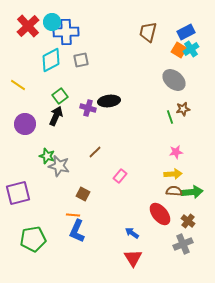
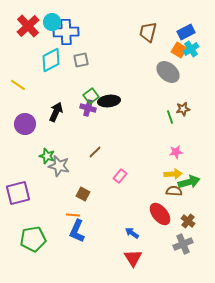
gray ellipse: moved 6 px left, 8 px up
green square: moved 31 px right
black arrow: moved 4 px up
green arrow: moved 3 px left, 10 px up; rotated 10 degrees counterclockwise
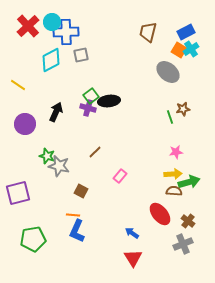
gray square: moved 5 px up
brown square: moved 2 px left, 3 px up
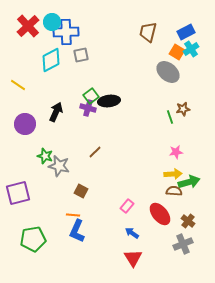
orange square: moved 2 px left, 2 px down
green star: moved 2 px left
pink rectangle: moved 7 px right, 30 px down
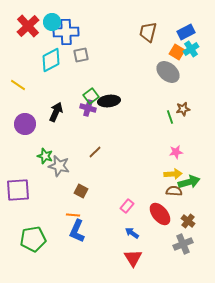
purple square: moved 3 px up; rotated 10 degrees clockwise
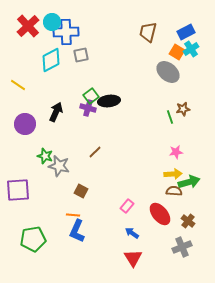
gray cross: moved 1 px left, 3 px down
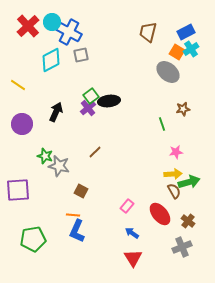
blue cross: moved 3 px right; rotated 30 degrees clockwise
purple cross: rotated 35 degrees clockwise
green line: moved 8 px left, 7 px down
purple circle: moved 3 px left
brown semicircle: rotated 56 degrees clockwise
